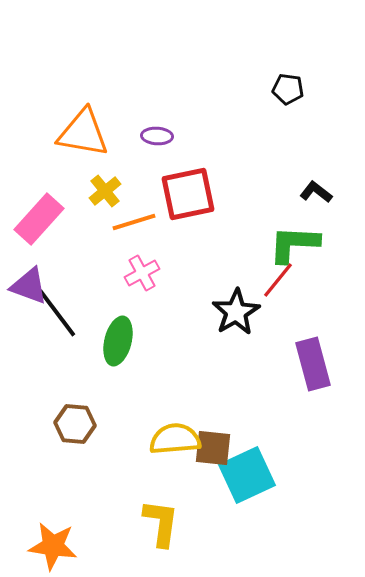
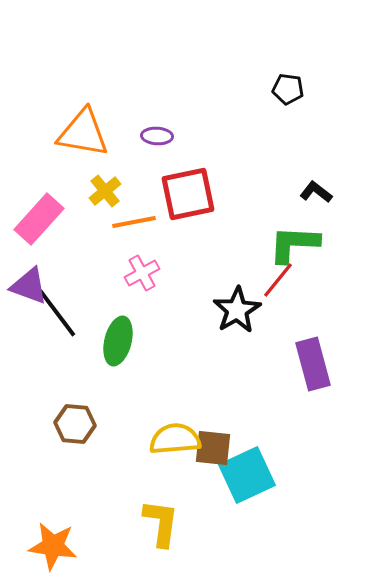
orange line: rotated 6 degrees clockwise
black star: moved 1 px right, 2 px up
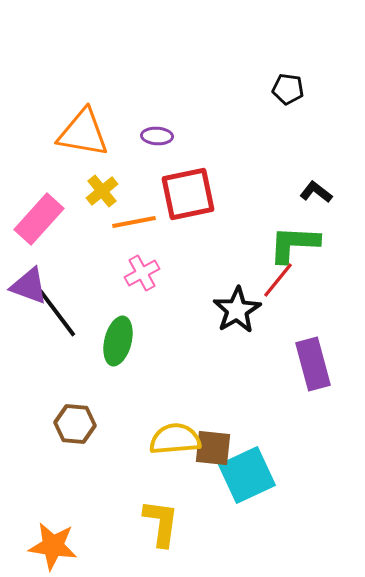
yellow cross: moved 3 px left
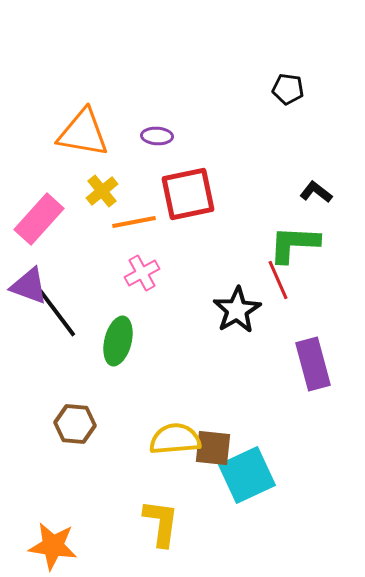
red line: rotated 63 degrees counterclockwise
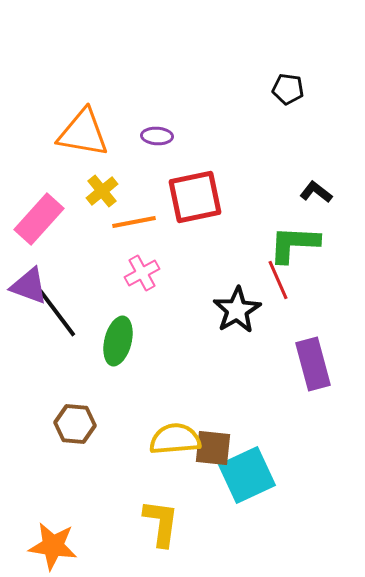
red square: moved 7 px right, 3 px down
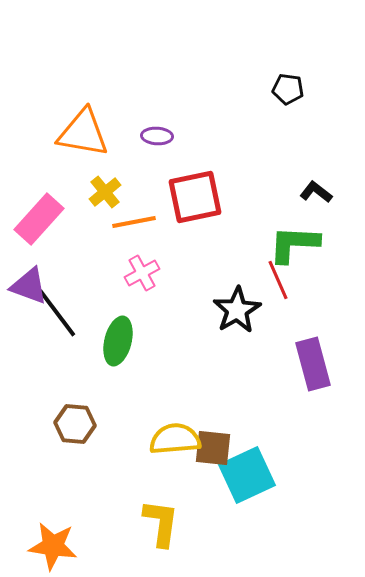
yellow cross: moved 3 px right, 1 px down
